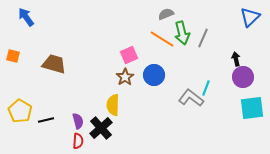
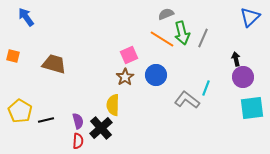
blue circle: moved 2 px right
gray L-shape: moved 4 px left, 2 px down
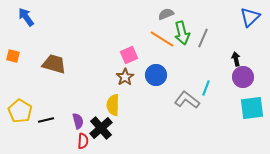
red semicircle: moved 5 px right
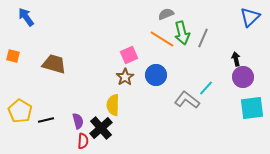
cyan line: rotated 21 degrees clockwise
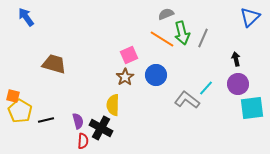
orange square: moved 40 px down
purple circle: moved 5 px left, 7 px down
black cross: rotated 20 degrees counterclockwise
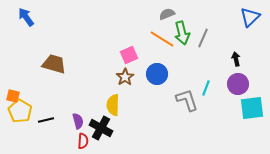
gray semicircle: moved 1 px right
blue circle: moved 1 px right, 1 px up
cyan line: rotated 21 degrees counterclockwise
gray L-shape: rotated 35 degrees clockwise
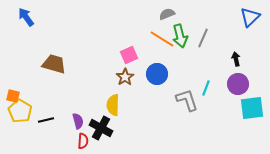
green arrow: moved 2 px left, 3 px down
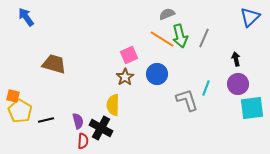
gray line: moved 1 px right
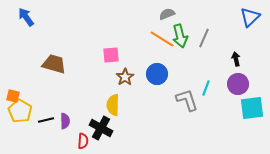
pink square: moved 18 px left; rotated 18 degrees clockwise
purple semicircle: moved 13 px left; rotated 14 degrees clockwise
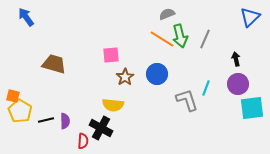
gray line: moved 1 px right, 1 px down
yellow semicircle: rotated 85 degrees counterclockwise
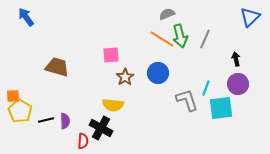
brown trapezoid: moved 3 px right, 3 px down
blue circle: moved 1 px right, 1 px up
orange square: rotated 16 degrees counterclockwise
cyan square: moved 31 px left
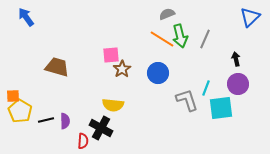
brown star: moved 3 px left, 8 px up
